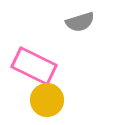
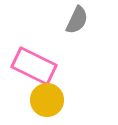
gray semicircle: moved 3 px left, 2 px up; rotated 48 degrees counterclockwise
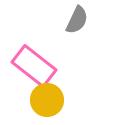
pink rectangle: rotated 12 degrees clockwise
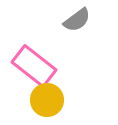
gray semicircle: rotated 28 degrees clockwise
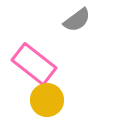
pink rectangle: moved 2 px up
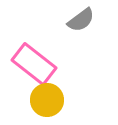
gray semicircle: moved 4 px right
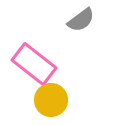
yellow circle: moved 4 px right
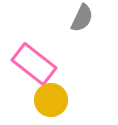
gray semicircle: moved 1 px right, 2 px up; rotated 28 degrees counterclockwise
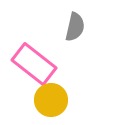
gray semicircle: moved 7 px left, 9 px down; rotated 12 degrees counterclockwise
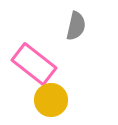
gray semicircle: moved 1 px right, 1 px up
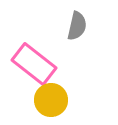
gray semicircle: moved 1 px right
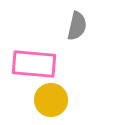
pink rectangle: rotated 33 degrees counterclockwise
